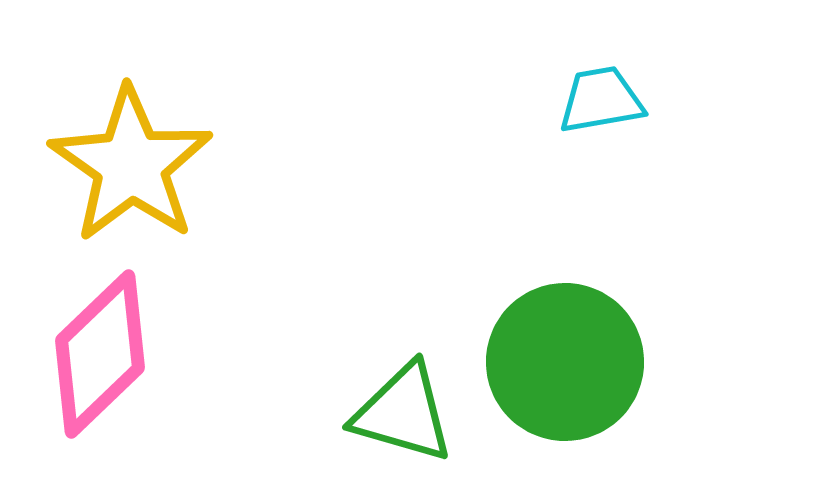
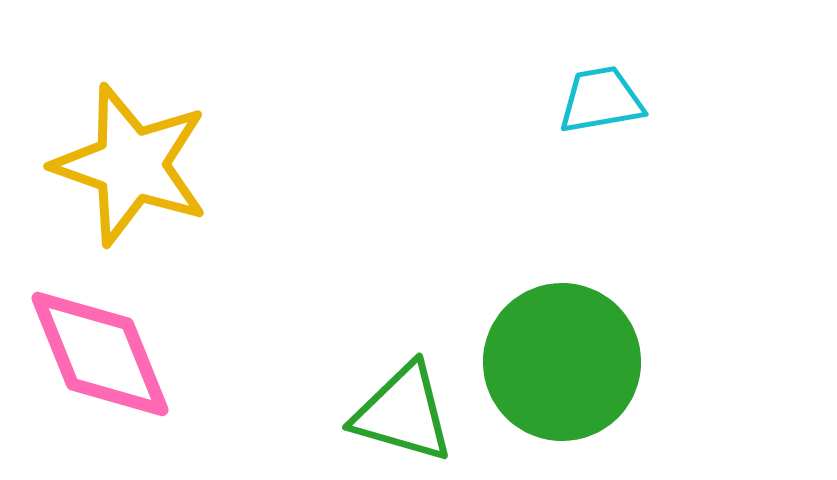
yellow star: rotated 16 degrees counterclockwise
pink diamond: rotated 68 degrees counterclockwise
green circle: moved 3 px left
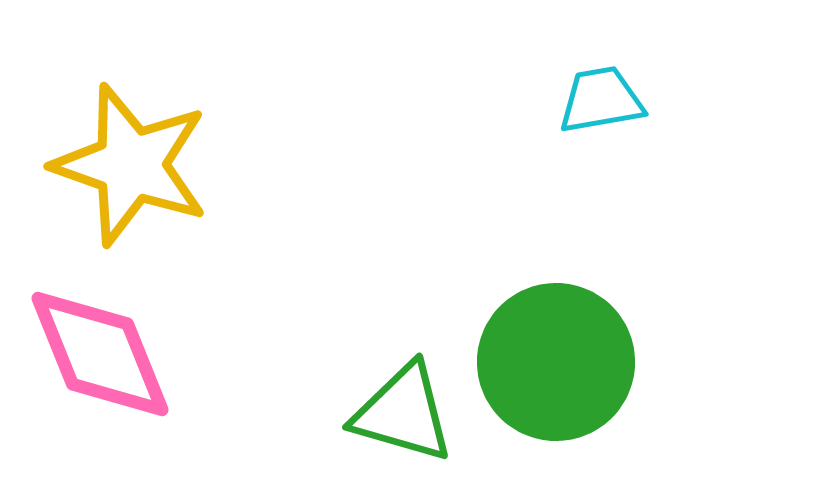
green circle: moved 6 px left
